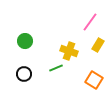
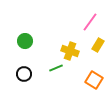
yellow cross: moved 1 px right
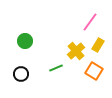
yellow cross: moved 6 px right; rotated 30 degrees clockwise
black circle: moved 3 px left
orange square: moved 9 px up
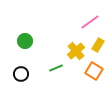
pink line: rotated 18 degrees clockwise
